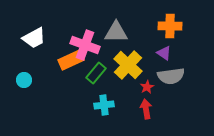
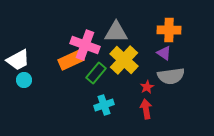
orange cross: moved 1 px left, 4 px down
white trapezoid: moved 16 px left, 22 px down
yellow cross: moved 4 px left, 5 px up
cyan cross: rotated 12 degrees counterclockwise
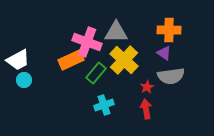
pink cross: moved 2 px right, 3 px up
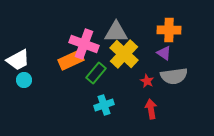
pink cross: moved 3 px left, 2 px down
yellow cross: moved 6 px up
gray semicircle: moved 3 px right
red star: moved 6 px up; rotated 16 degrees counterclockwise
red arrow: moved 5 px right
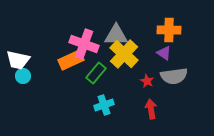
gray triangle: moved 3 px down
white trapezoid: rotated 40 degrees clockwise
cyan circle: moved 1 px left, 4 px up
